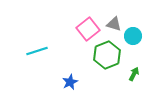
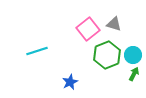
cyan circle: moved 19 px down
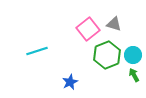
green arrow: moved 1 px down; rotated 56 degrees counterclockwise
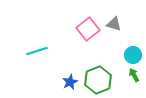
green hexagon: moved 9 px left, 25 px down
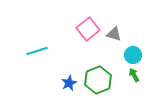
gray triangle: moved 10 px down
blue star: moved 1 px left, 1 px down
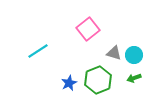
gray triangle: moved 19 px down
cyan line: moved 1 px right; rotated 15 degrees counterclockwise
cyan circle: moved 1 px right
green arrow: moved 3 px down; rotated 80 degrees counterclockwise
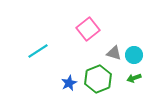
green hexagon: moved 1 px up
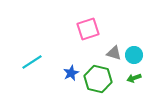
pink square: rotated 20 degrees clockwise
cyan line: moved 6 px left, 11 px down
green hexagon: rotated 24 degrees counterclockwise
blue star: moved 2 px right, 10 px up
